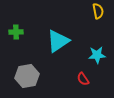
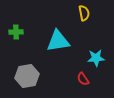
yellow semicircle: moved 14 px left, 2 px down
cyan triangle: rotated 25 degrees clockwise
cyan star: moved 1 px left, 3 px down
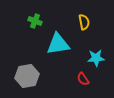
yellow semicircle: moved 9 px down
green cross: moved 19 px right, 11 px up; rotated 24 degrees clockwise
cyan triangle: moved 3 px down
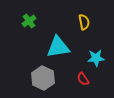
green cross: moved 6 px left; rotated 32 degrees clockwise
cyan triangle: moved 3 px down
gray hexagon: moved 16 px right, 2 px down; rotated 25 degrees counterclockwise
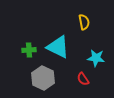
green cross: moved 29 px down; rotated 32 degrees clockwise
cyan triangle: rotated 35 degrees clockwise
cyan star: rotated 12 degrees clockwise
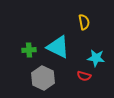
red semicircle: moved 1 px right, 3 px up; rotated 40 degrees counterclockwise
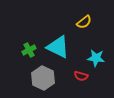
yellow semicircle: rotated 63 degrees clockwise
green cross: rotated 24 degrees counterclockwise
red semicircle: moved 3 px left
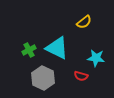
cyan triangle: moved 1 px left, 1 px down
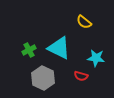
yellow semicircle: rotated 77 degrees clockwise
cyan triangle: moved 2 px right
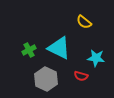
gray hexagon: moved 3 px right, 1 px down
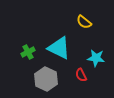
green cross: moved 1 px left, 2 px down
red semicircle: moved 1 px up; rotated 48 degrees clockwise
